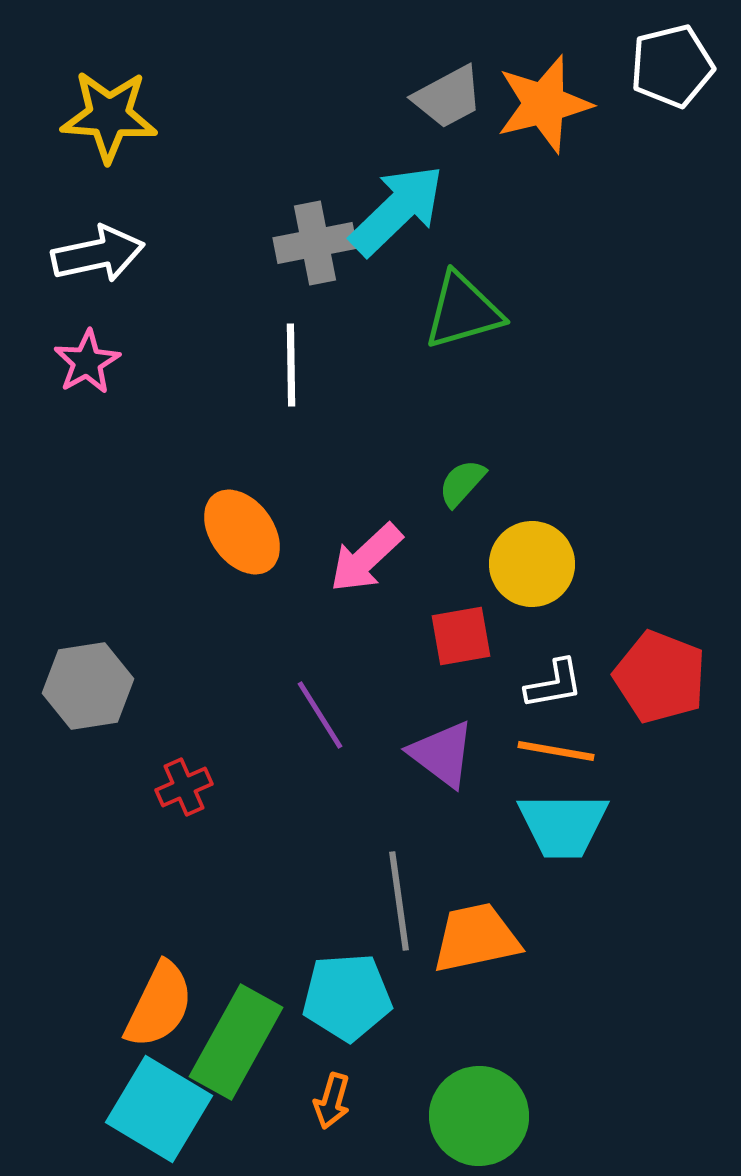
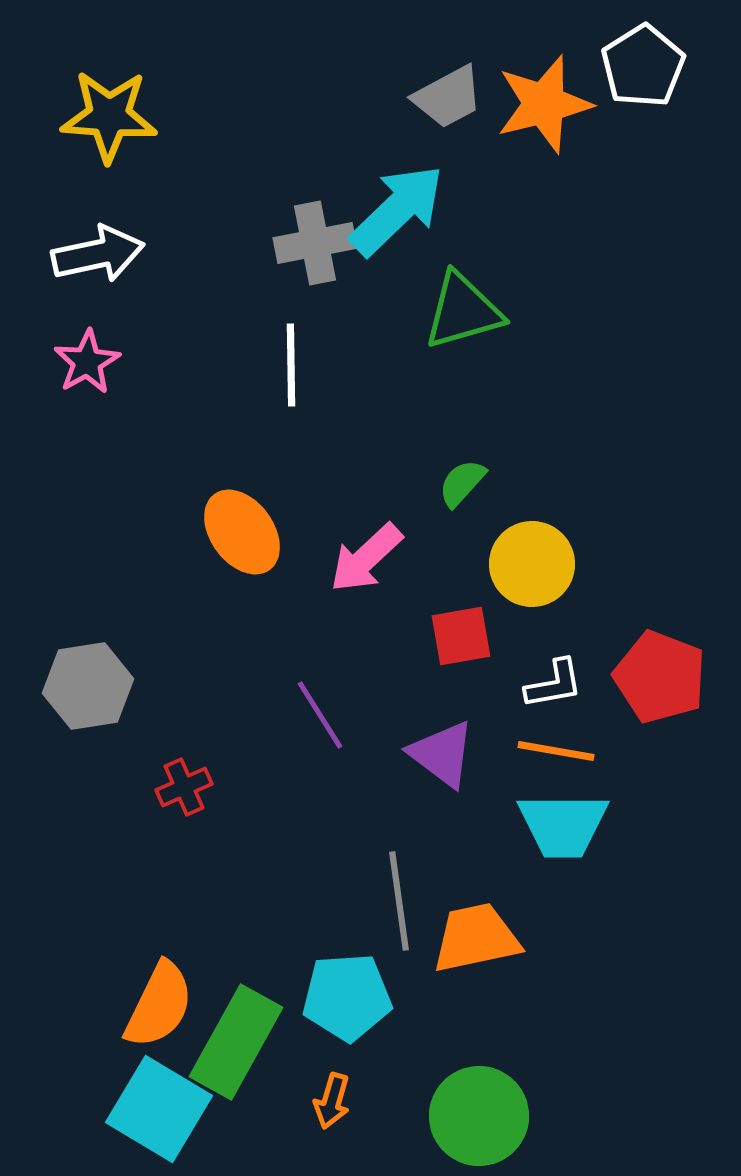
white pentagon: moved 29 px left; rotated 18 degrees counterclockwise
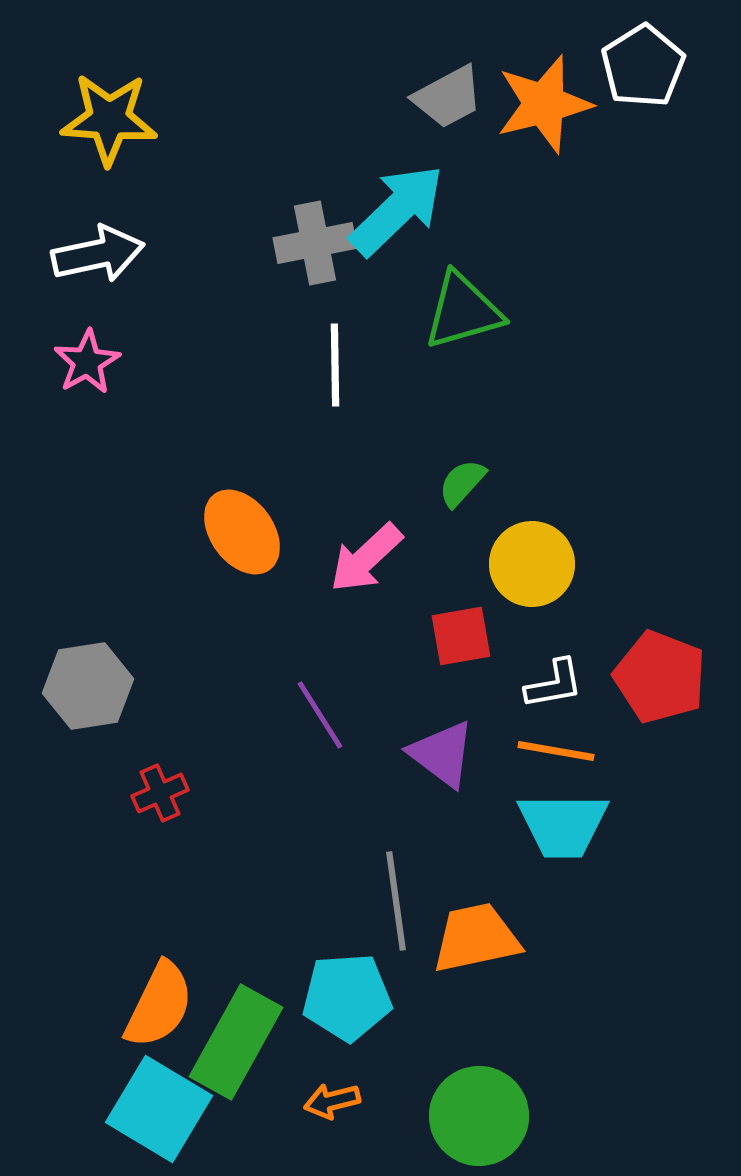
yellow star: moved 3 px down
white line: moved 44 px right
red cross: moved 24 px left, 6 px down
gray line: moved 3 px left
orange arrow: rotated 60 degrees clockwise
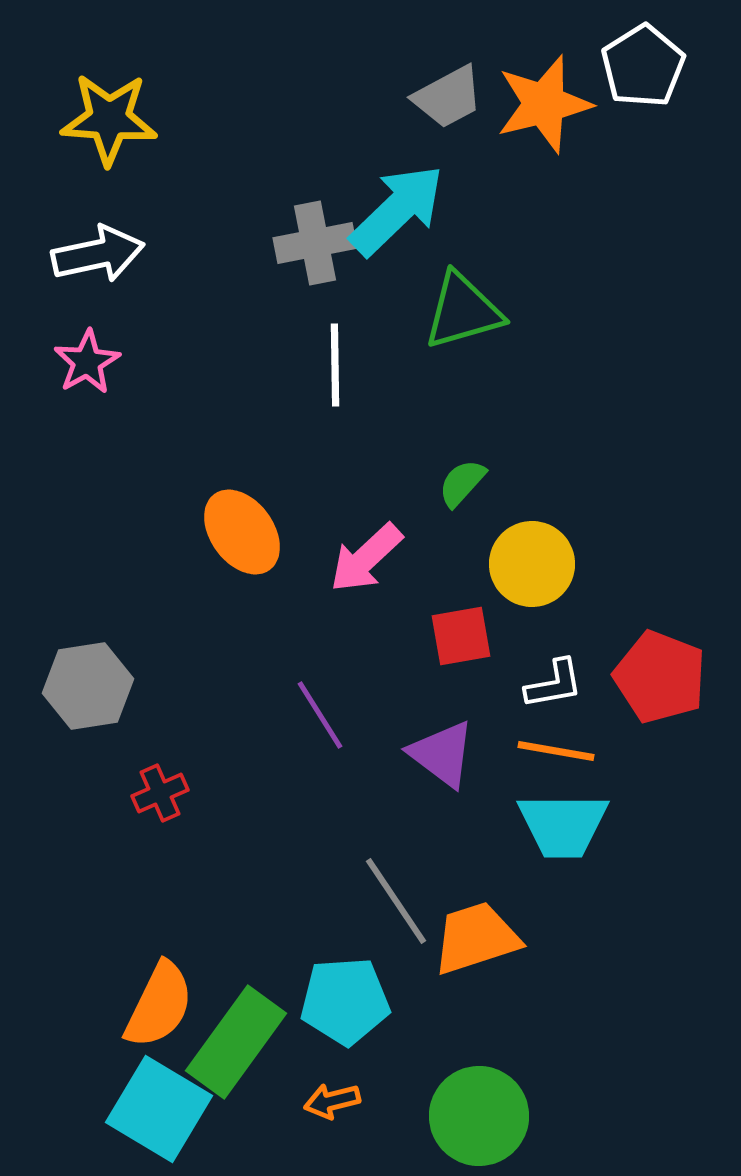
gray line: rotated 26 degrees counterclockwise
orange trapezoid: rotated 6 degrees counterclockwise
cyan pentagon: moved 2 px left, 4 px down
green rectangle: rotated 7 degrees clockwise
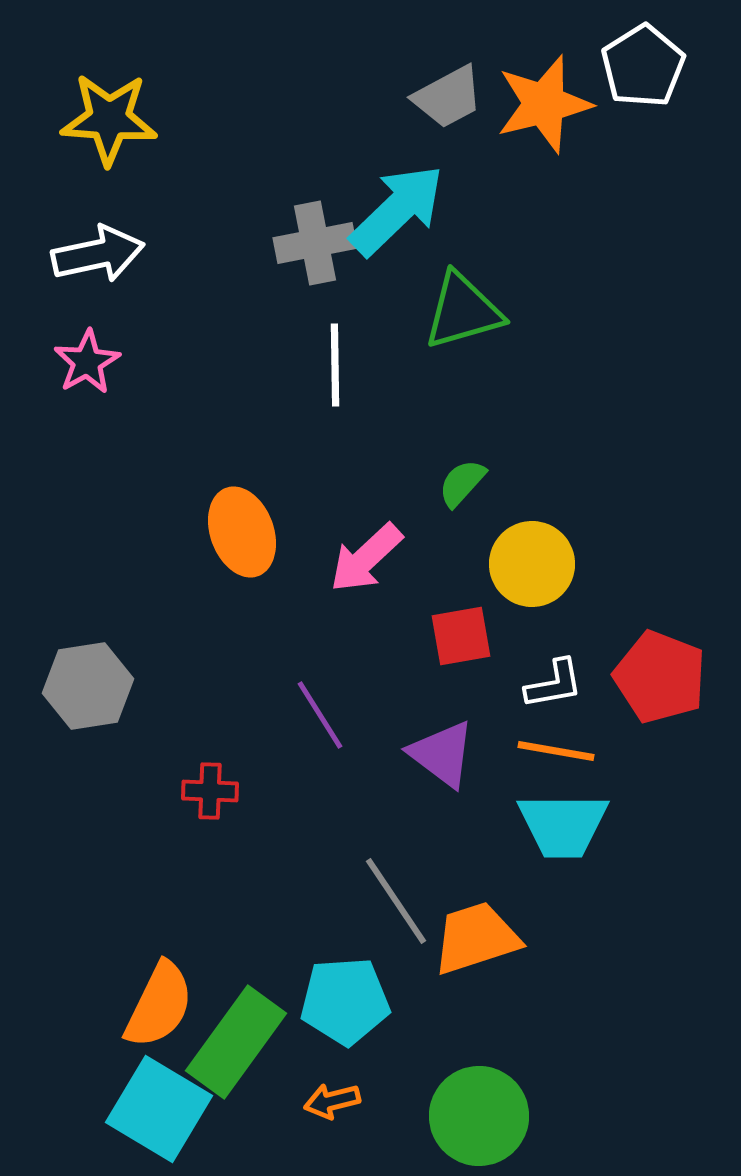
orange ellipse: rotated 16 degrees clockwise
red cross: moved 50 px right, 2 px up; rotated 26 degrees clockwise
